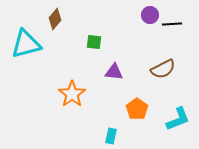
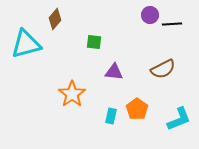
cyan L-shape: moved 1 px right
cyan rectangle: moved 20 px up
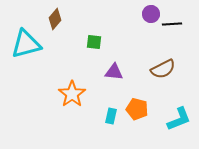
purple circle: moved 1 px right, 1 px up
orange pentagon: rotated 20 degrees counterclockwise
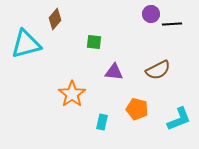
brown semicircle: moved 5 px left, 1 px down
cyan rectangle: moved 9 px left, 6 px down
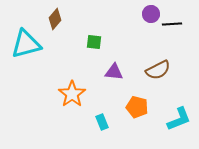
orange pentagon: moved 2 px up
cyan rectangle: rotated 35 degrees counterclockwise
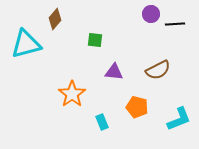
black line: moved 3 px right
green square: moved 1 px right, 2 px up
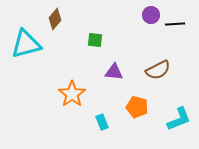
purple circle: moved 1 px down
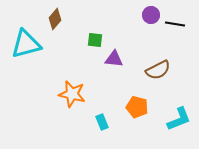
black line: rotated 12 degrees clockwise
purple triangle: moved 13 px up
orange star: rotated 24 degrees counterclockwise
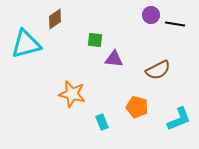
brown diamond: rotated 15 degrees clockwise
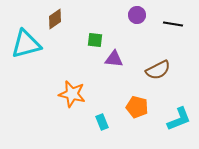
purple circle: moved 14 px left
black line: moved 2 px left
